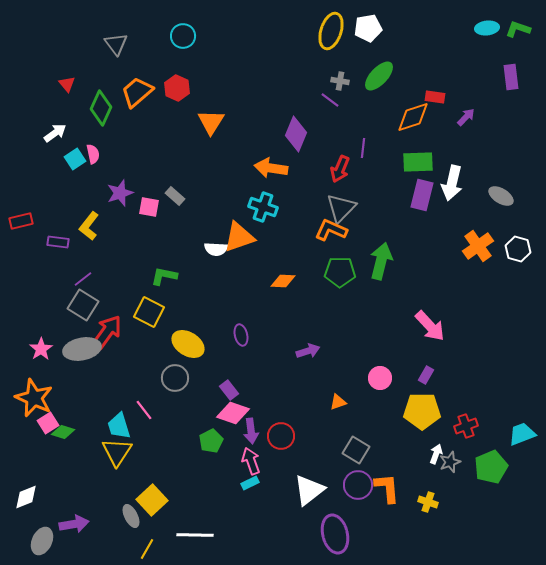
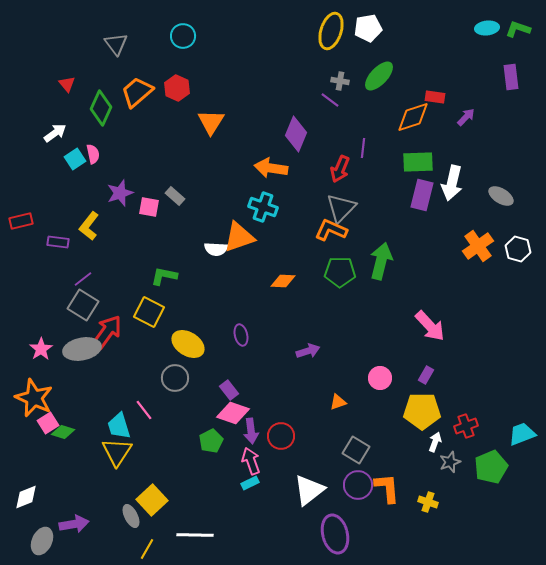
white arrow at (436, 454): moved 1 px left, 12 px up
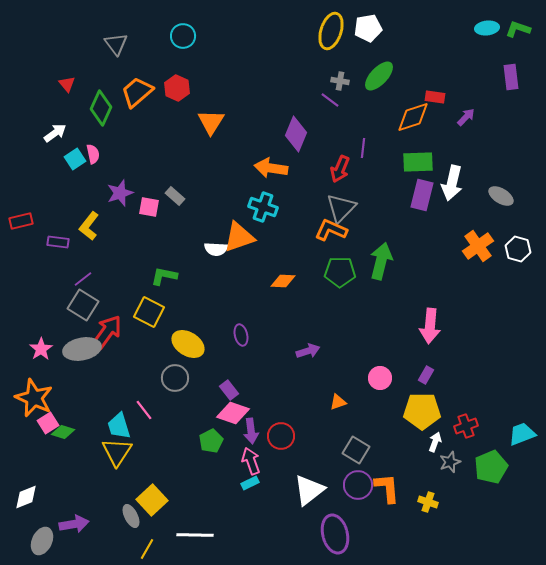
pink arrow at (430, 326): rotated 48 degrees clockwise
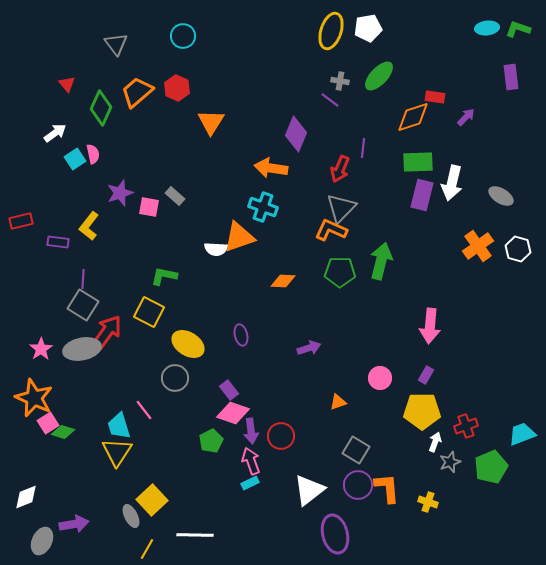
purple line at (83, 279): rotated 48 degrees counterclockwise
purple arrow at (308, 351): moved 1 px right, 3 px up
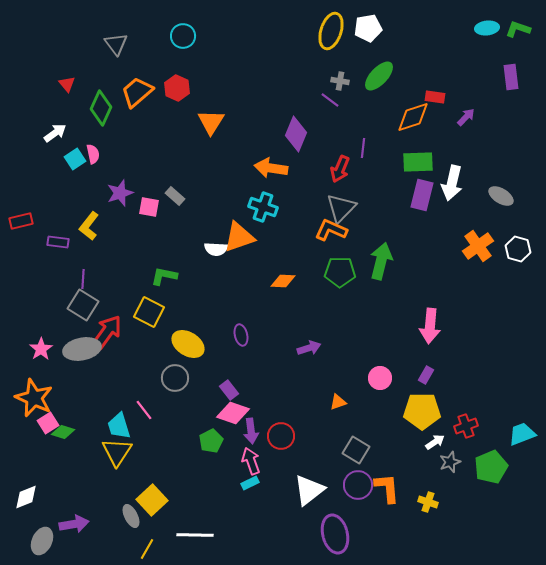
white arrow at (435, 442): rotated 36 degrees clockwise
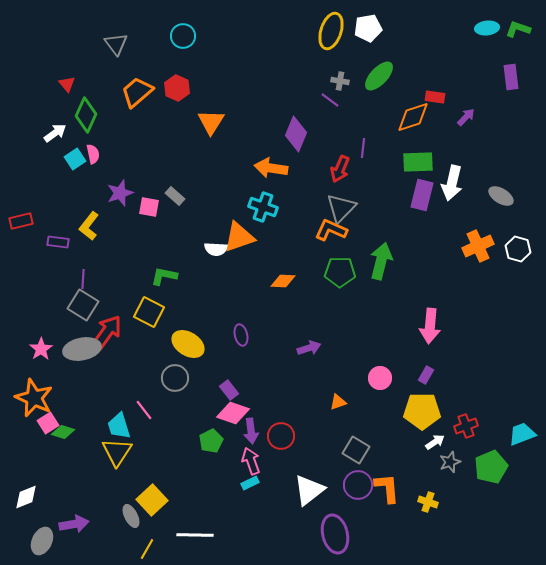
green diamond at (101, 108): moved 15 px left, 7 px down
orange cross at (478, 246): rotated 12 degrees clockwise
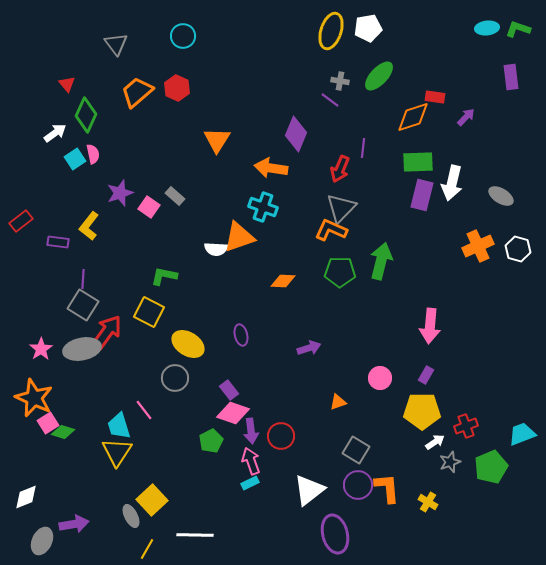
orange triangle at (211, 122): moved 6 px right, 18 px down
pink square at (149, 207): rotated 25 degrees clockwise
red rectangle at (21, 221): rotated 25 degrees counterclockwise
yellow cross at (428, 502): rotated 12 degrees clockwise
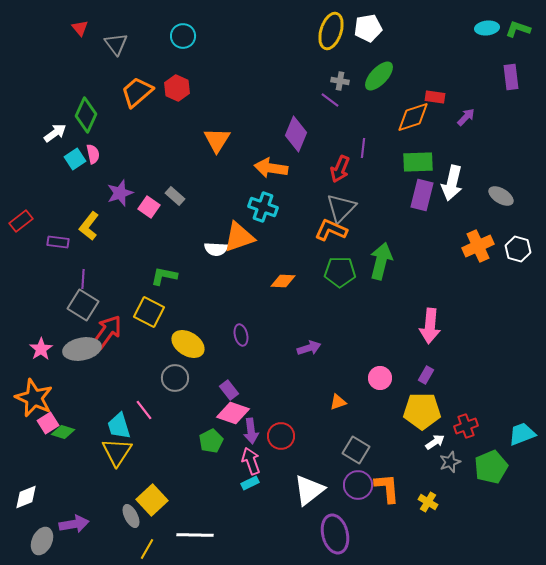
red triangle at (67, 84): moved 13 px right, 56 px up
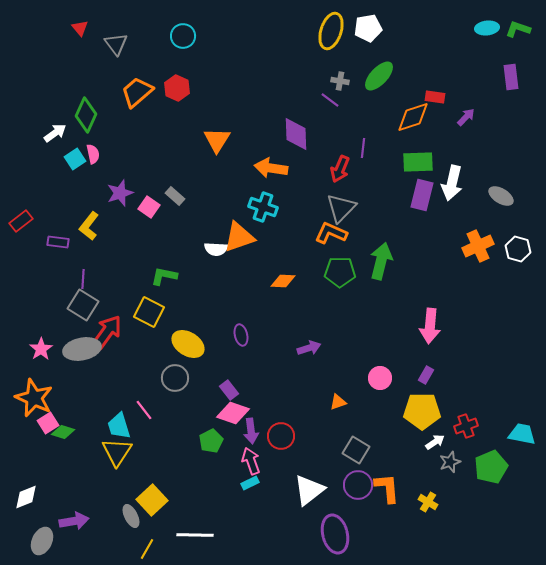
purple diamond at (296, 134): rotated 24 degrees counterclockwise
orange L-shape at (331, 230): moved 3 px down
cyan trapezoid at (522, 434): rotated 32 degrees clockwise
purple arrow at (74, 524): moved 3 px up
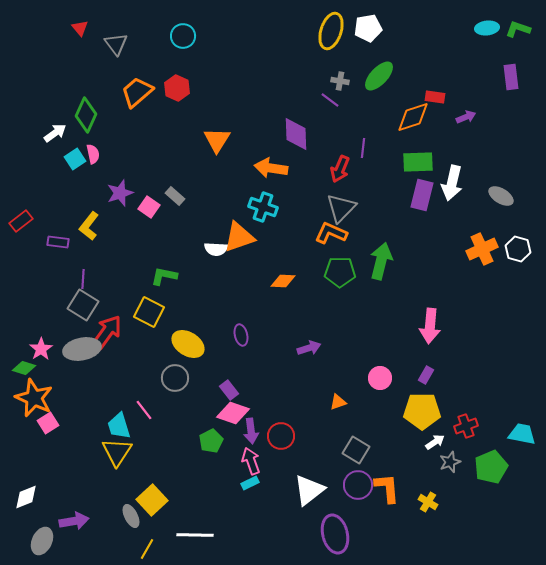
purple arrow at (466, 117): rotated 24 degrees clockwise
orange cross at (478, 246): moved 4 px right, 3 px down
green diamond at (63, 432): moved 39 px left, 64 px up
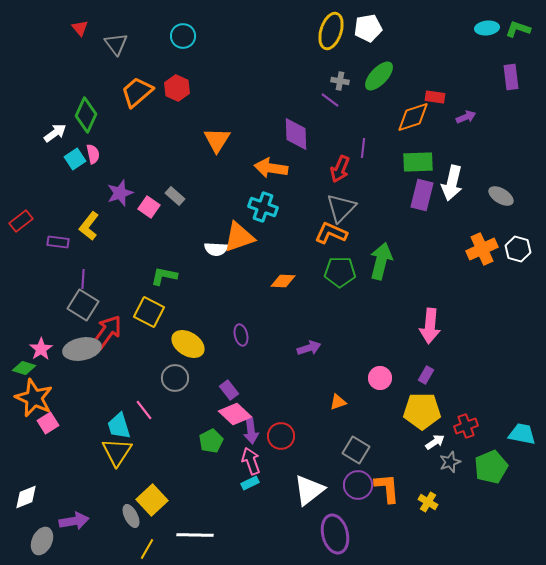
pink diamond at (233, 413): moved 2 px right, 1 px down; rotated 24 degrees clockwise
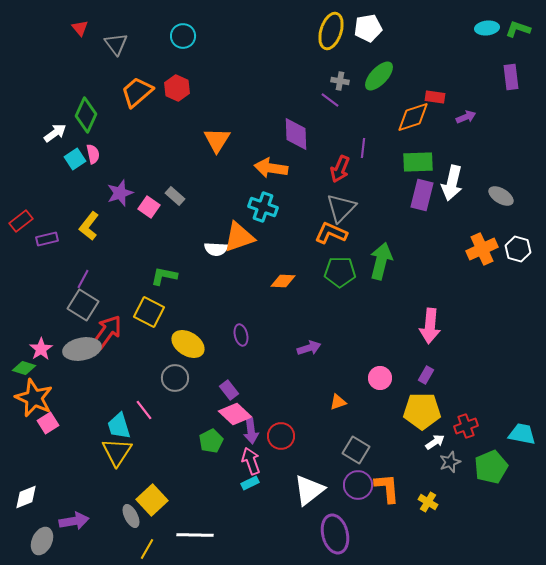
purple rectangle at (58, 242): moved 11 px left, 3 px up; rotated 20 degrees counterclockwise
purple line at (83, 279): rotated 24 degrees clockwise
